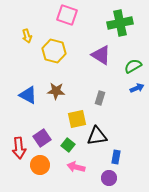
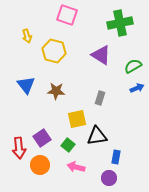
blue triangle: moved 2 px left, 10 px up; rotated 24 degrees clockwise
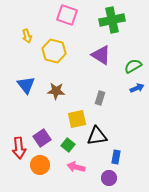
green cross: moved 8 px left, 3 px up
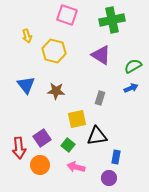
blue arrow: moved 6 px left
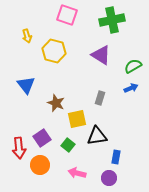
brown star: moved 12 px down; rotated 18 degrees clockwise
pink arrow: moved 1 px right, 6 px down
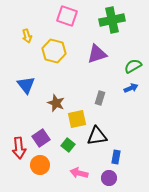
pink square: moved 1 px down
purple triangle: moved 4 px left, 1 px up; rotated 50 degrees counterclockwise
purple square: moved 1 px left
pink arrow: moved 2 px right
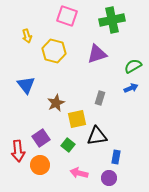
brown star: rotated 24 degrees clockwise
red arrow: moved 1 px left, 3 px down
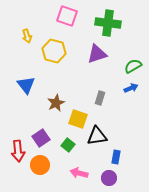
green cross: moved 4 px left, 3 px down; rotated 20 degrees clockwise
yellow square: moved 1 px right; rotated 30 degrees clockwise
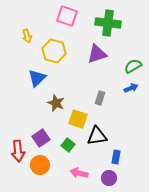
blue triangle: moved 11 px right, 7 px up; rotated 24 degrees clockwise
brown star: rotated 24 degrees counterclockwise
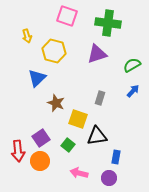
green semicircle: moved 1 px left, 1 px up
blue arrow: moved 2 px right, 3 px down; rotated 24 degrees counterclockwise
orange circle: moved 4 px up
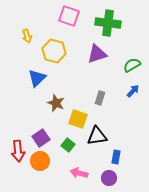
pink square: moved 2 px right
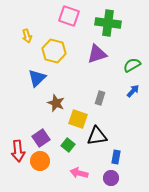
purple circle: moved 2 px right
